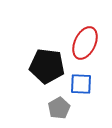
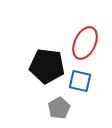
blue square: moved 1 px left, 3 px up; rotated 10 degrees clockwise
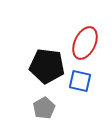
gray pentagon: moved 15 px left
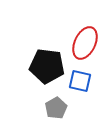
gray pentagon: moved 12 px right
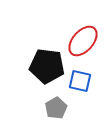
red ellipse: moved 2 px left, 2 px up; rotated 16 degrees clockwise
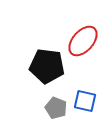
blue square: moved 5 px right, 20 px down
gray pentagon: rotated 20 degrees counterclockwise
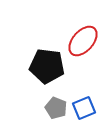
blue square: moved 1 px left, 7 px down; rotated 35 degrees counterclockwise
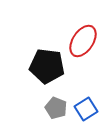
red ellipse: rotated 8 degrees counterclockwise
blue square: moved 2 px right, 1 px down; rotated 10 degrees counterclockwise
